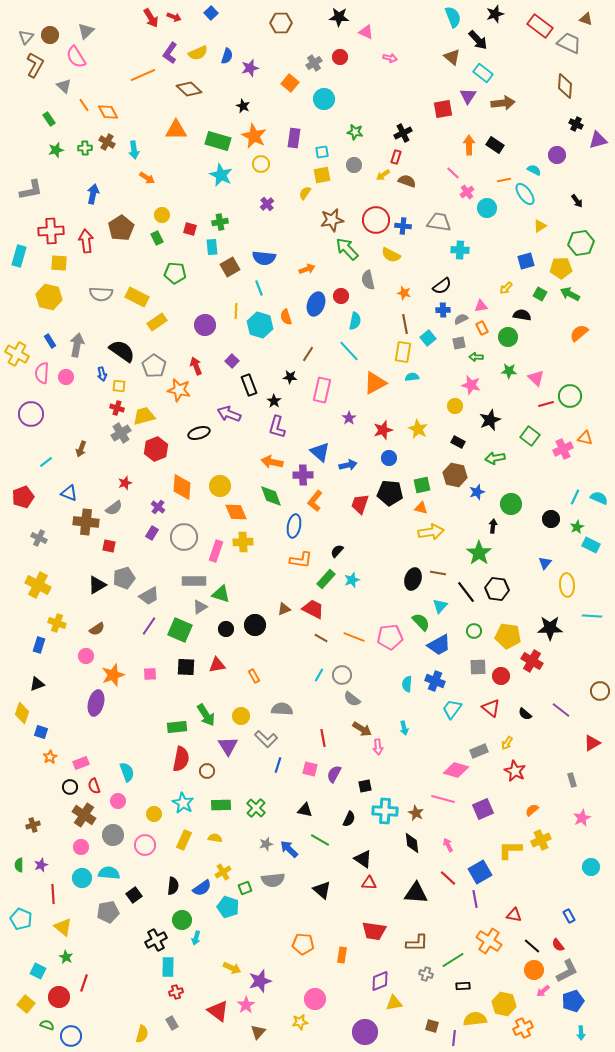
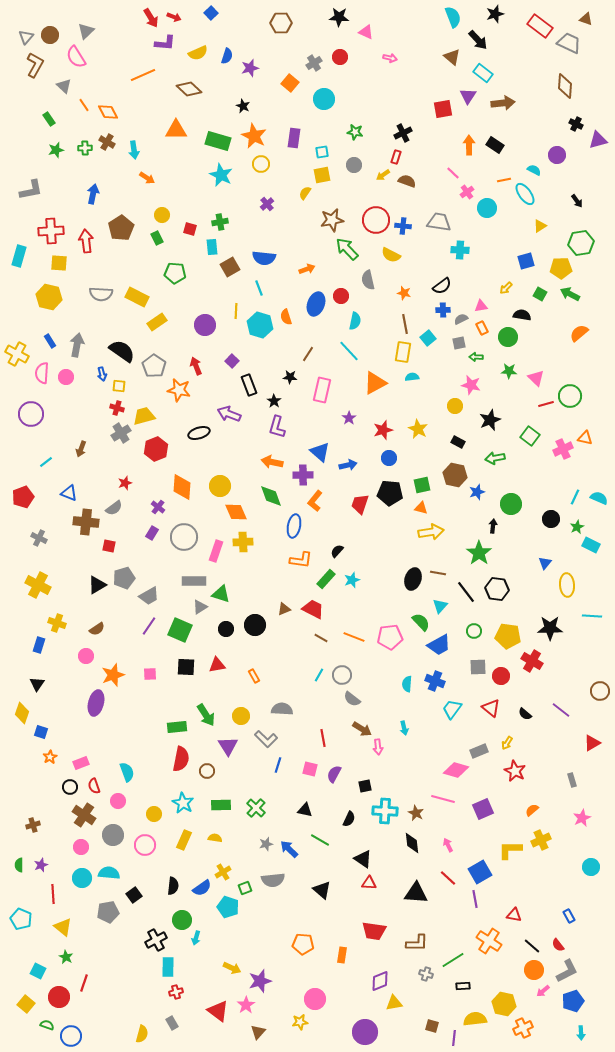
purple L-shape at (170, 53): moved 5 px left, 10 px up; rotated 120 degrees counterclockwise
black triangle at (37, 684): rotated 35 degrees counterclockwise
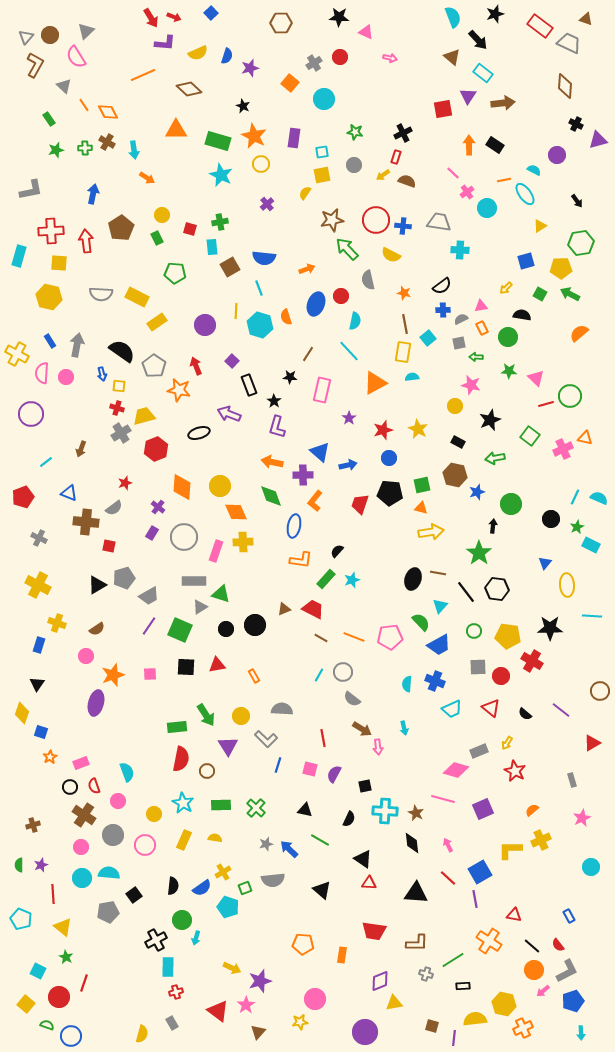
gray circle at (342, 675): moved 1 px right, 3 px up
cyan trapezoid at (452, 709): rotated 150 degrees counterclockwise
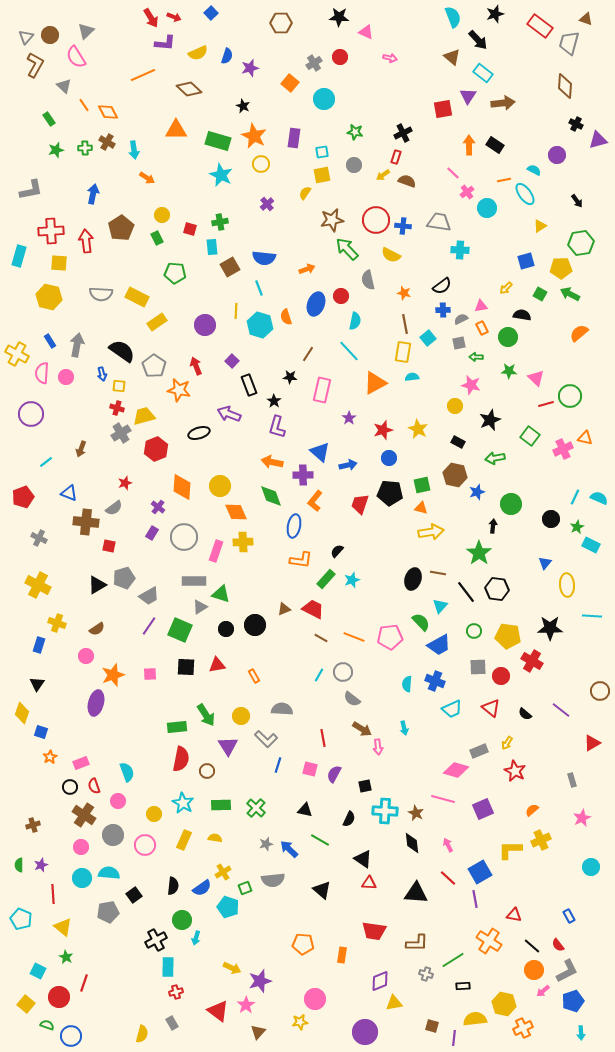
gray trapezoid at (569, 43): rotated 100 degrees counterclockwise
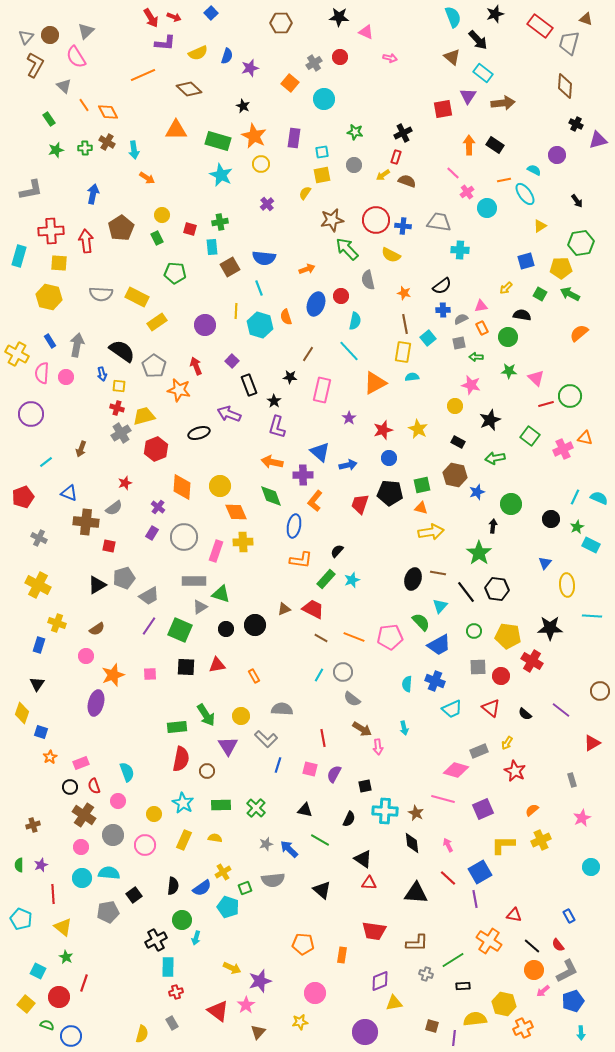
yellow L-shape at (510, 850): moved 7 px left, 5 px up
pink circle at (315, 999): moved 6 px up
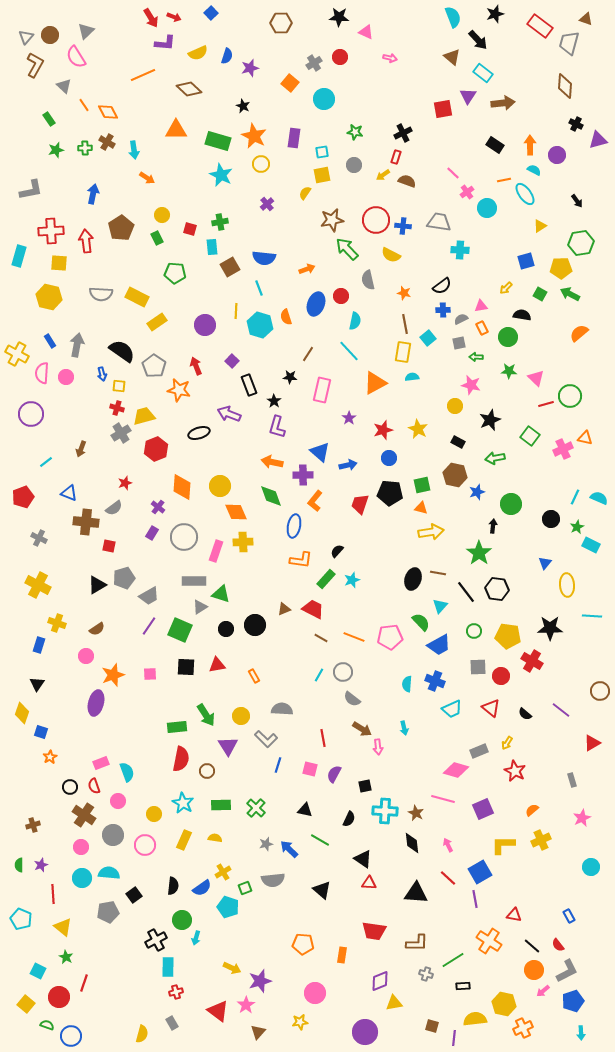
orange arrow at (469, 145): moved 61 px right
pink rectangle at (81, 763): moved 20 px right
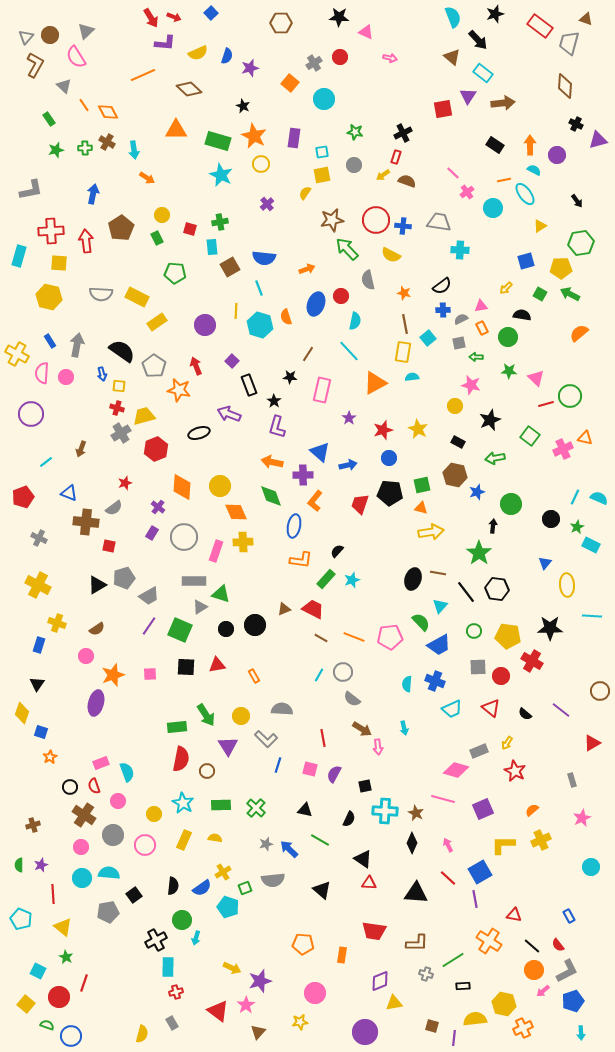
cyan circle at (487, 208): moved 6 px right
black diamond at (412, 843): rotated 30 degrees clockwise
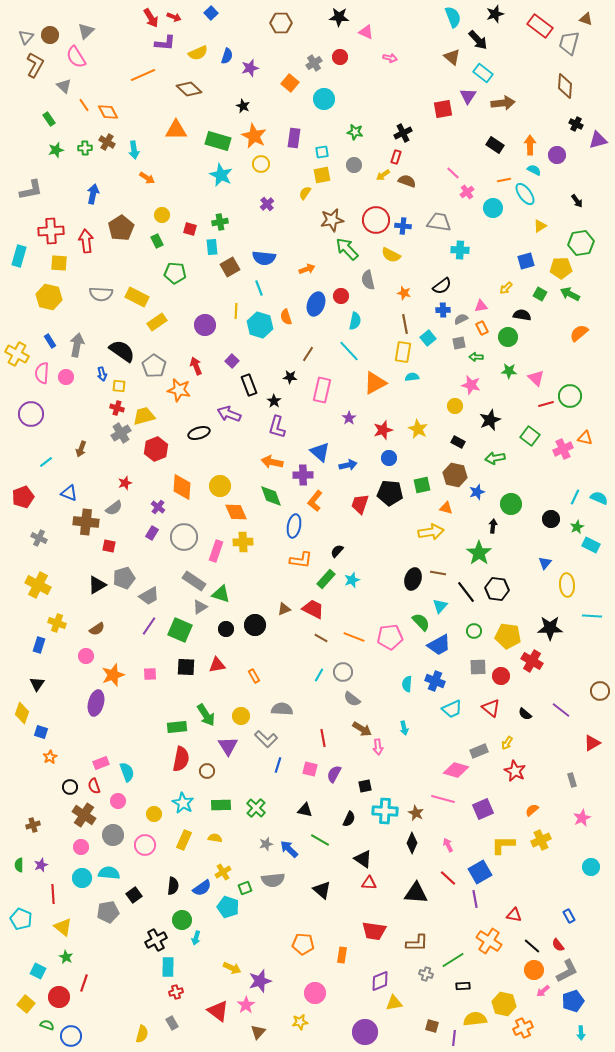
green rectangle at (157, 238): moved 3 px down
orange triangle at (421, 508): moved 25 px right
gray rectangle at (194, 581): rotated 35 degrees clockwise
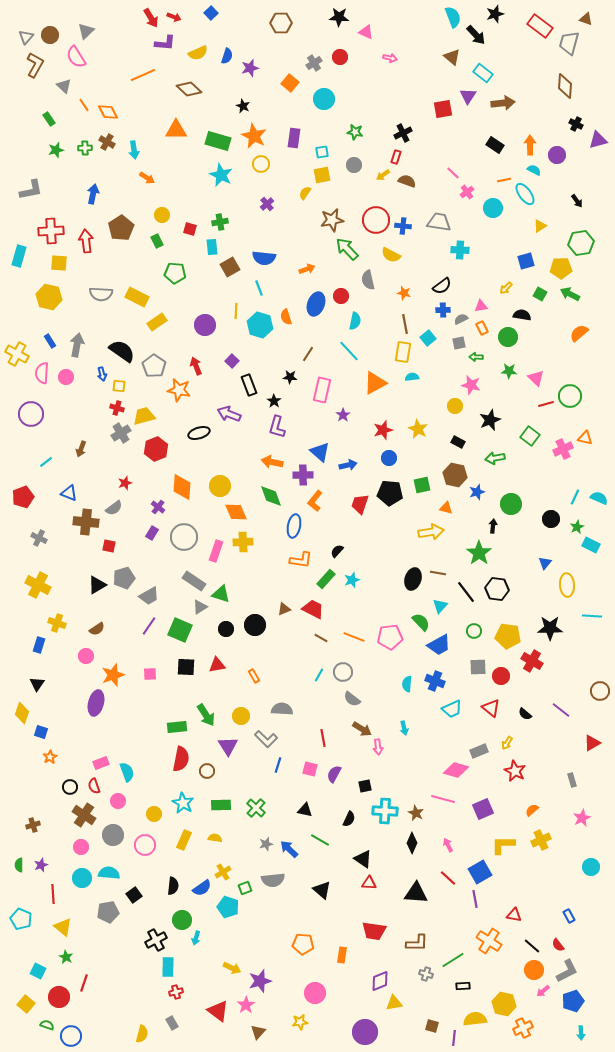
black arrow at (478, 40): moved 2 px left, 5 px up
purple star at (349, 418): moved 6 px left, 3 px up
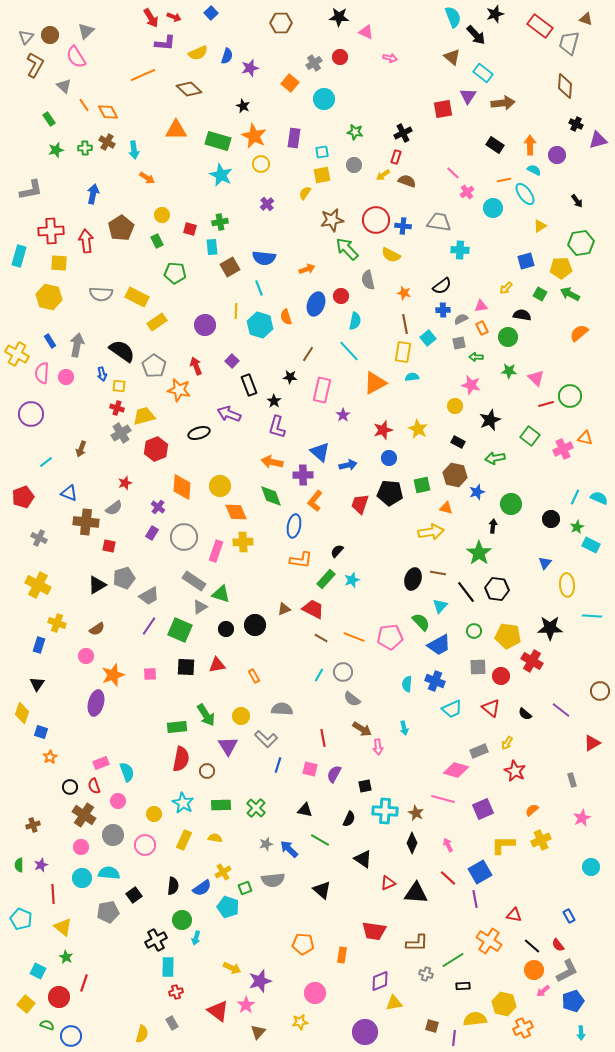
red triangle at (369, 883): moved 19 px right; rotated 28 degrees counterclockwise
